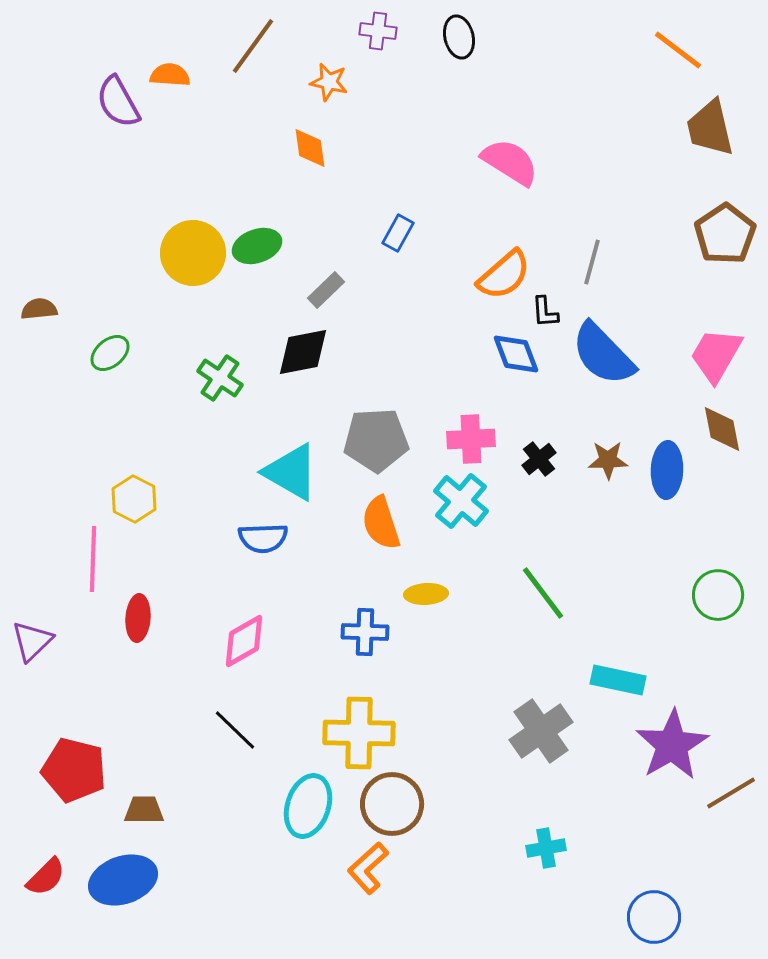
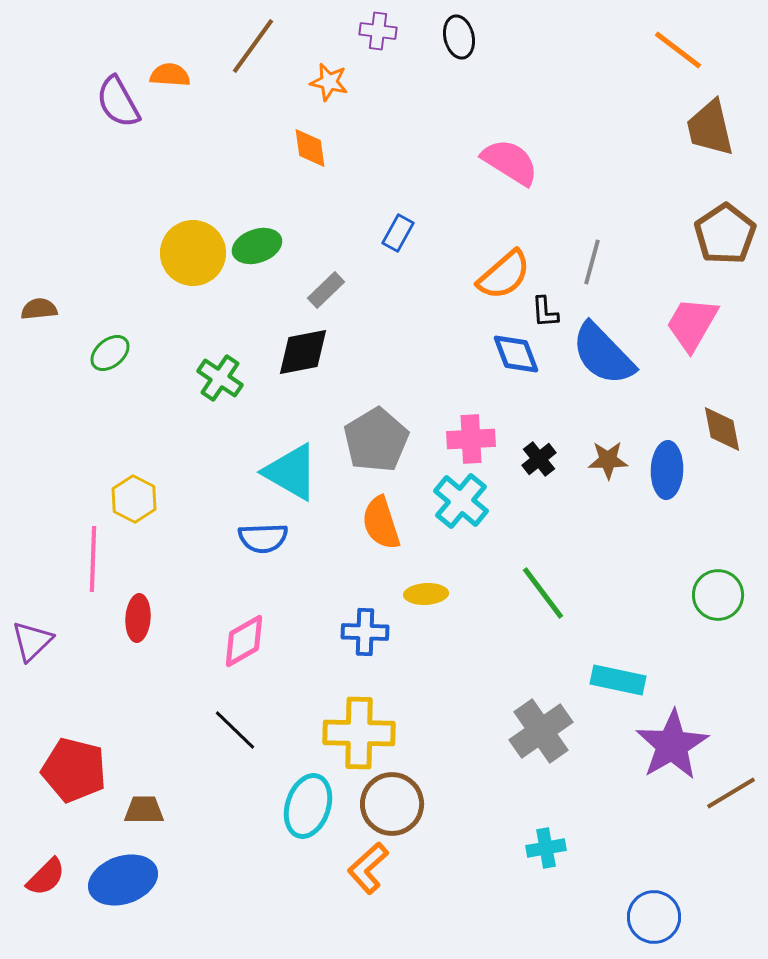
pink trapezoid at (716, 355): moved 24 px left, 31 px up
gray pentagon at (376, 440): rotated 28 degrees counterclockwise
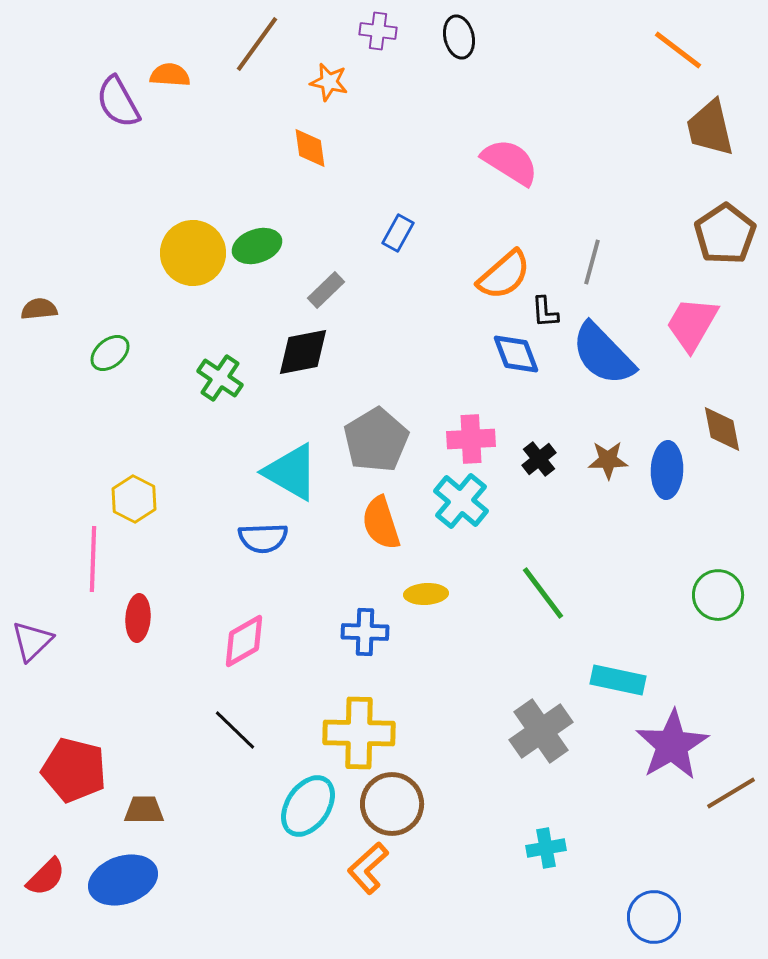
brown line at (253, 46): moved 4 px right, 2 px up
cyan ellipse at (308, 806): rotated 16 degrees clockwise
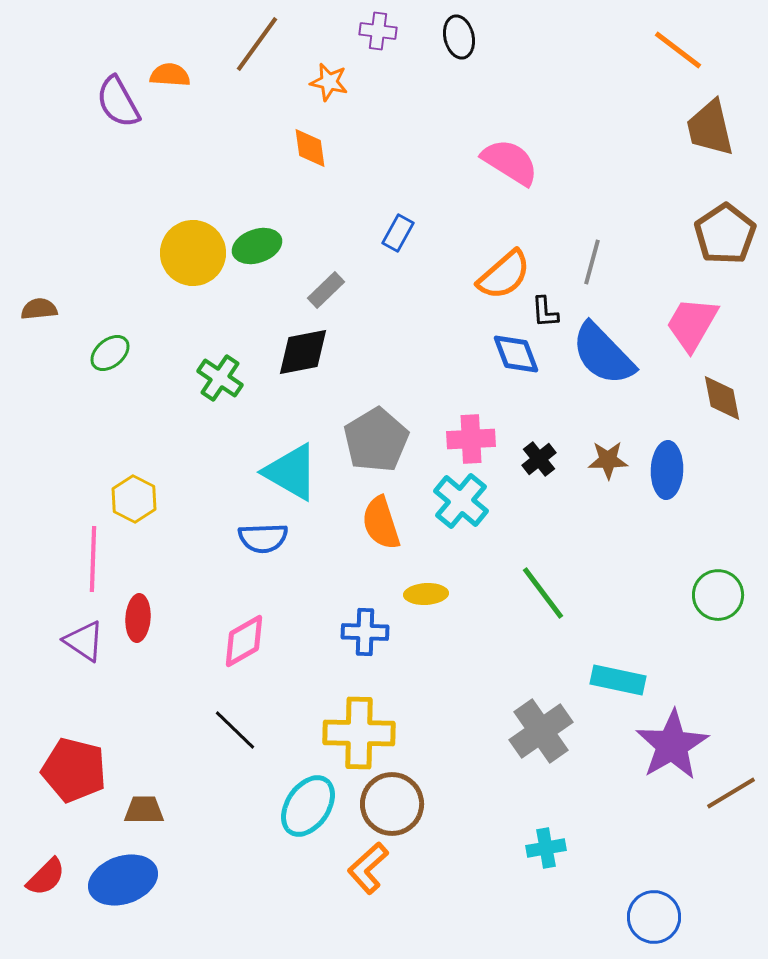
brown diamond at (722, 429): moved 31 px up
purple triangle at (32, 641): moved 52 px right; rotated 42 degrees counterclockwise
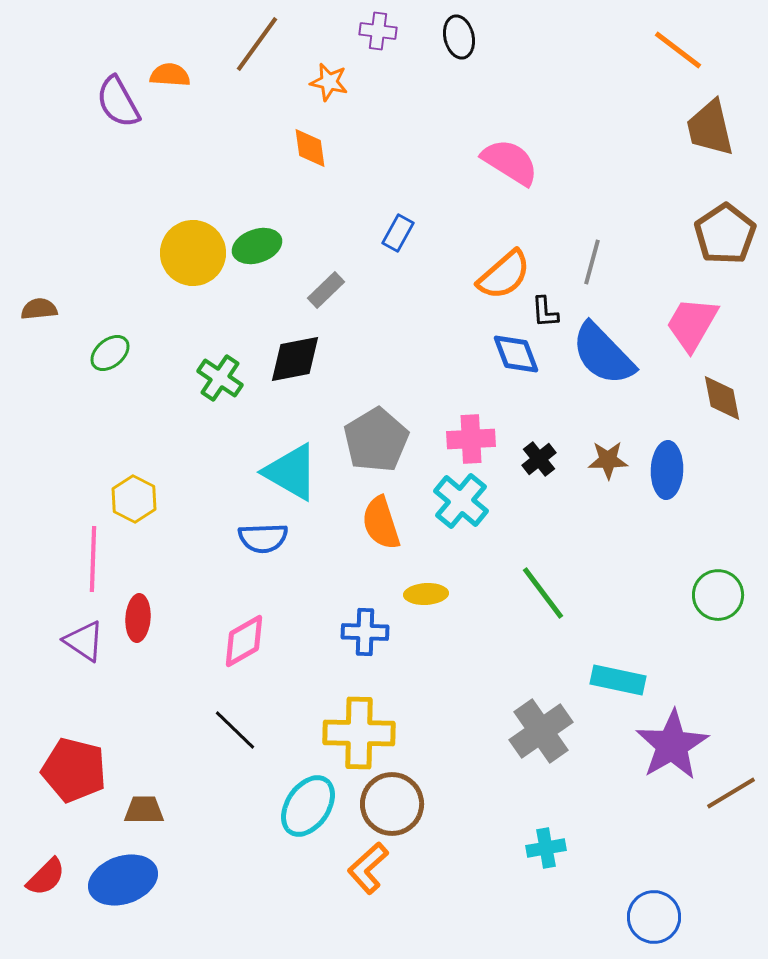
black diamond at (303, 352): moved 8 px left, 7 px down
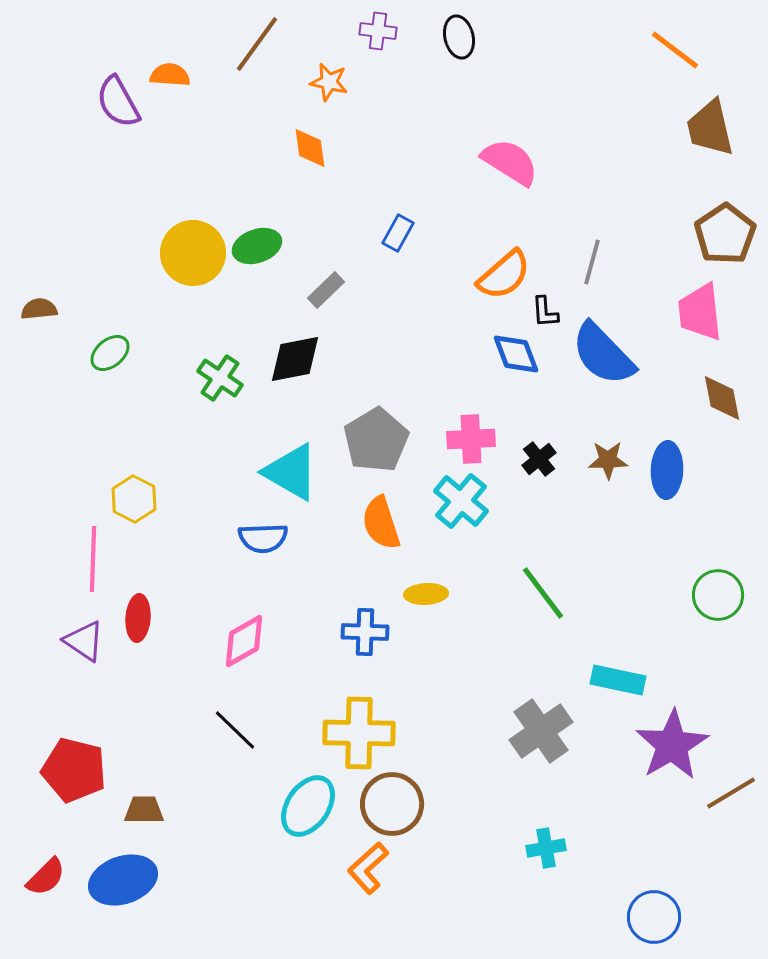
orange line at (678, 50): moved 3 px left
pink trapezoid at (692, 324): moved 8 px right, 12 px up; rotated 36 degrees counterclockwise
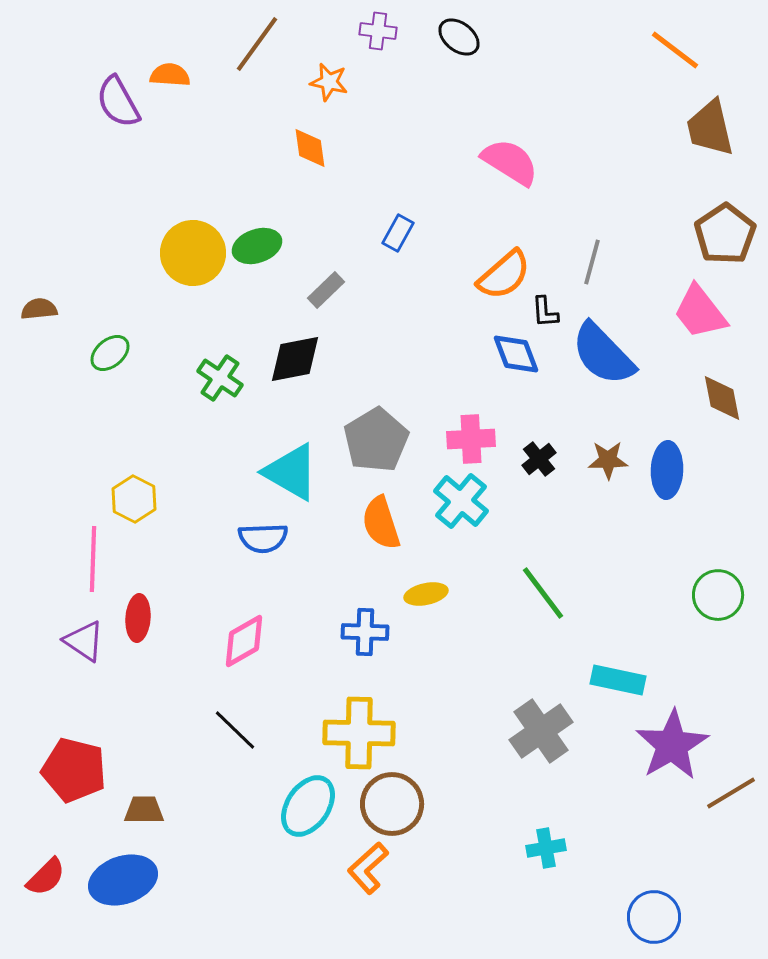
black ellipse at (459, 37): rotated 39 degrees counterclockwise
pink trapezoid at (700, 312): rotated 32 degrees counterclockwise
yellow ellipse at (426, 594): rotated 9 degrees counterclockwise
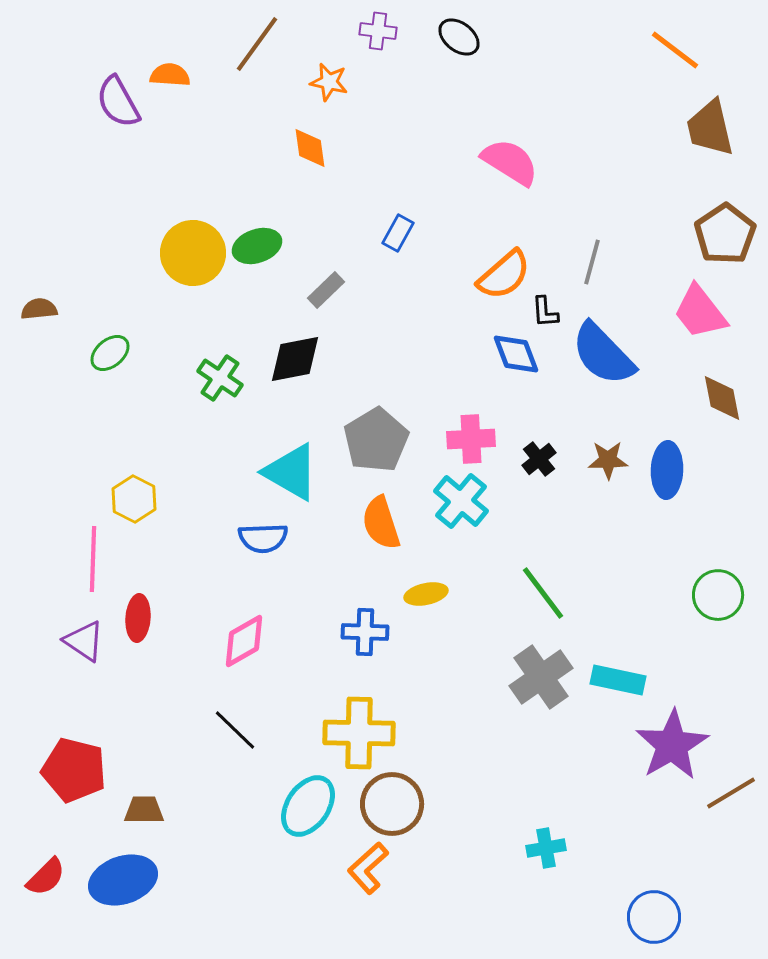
gray cross at (541, 731): moved 54 px up
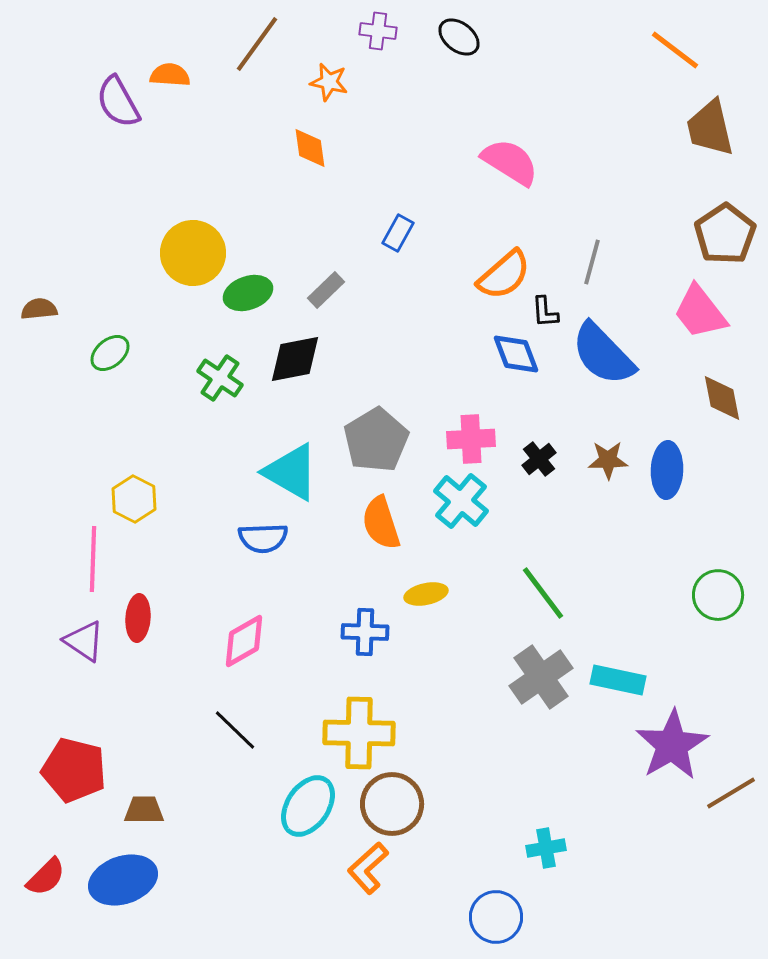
green ellipse at (257, 246): moved 9 px left, 47 px down
blue circle at (654, 917): moved 158 px left
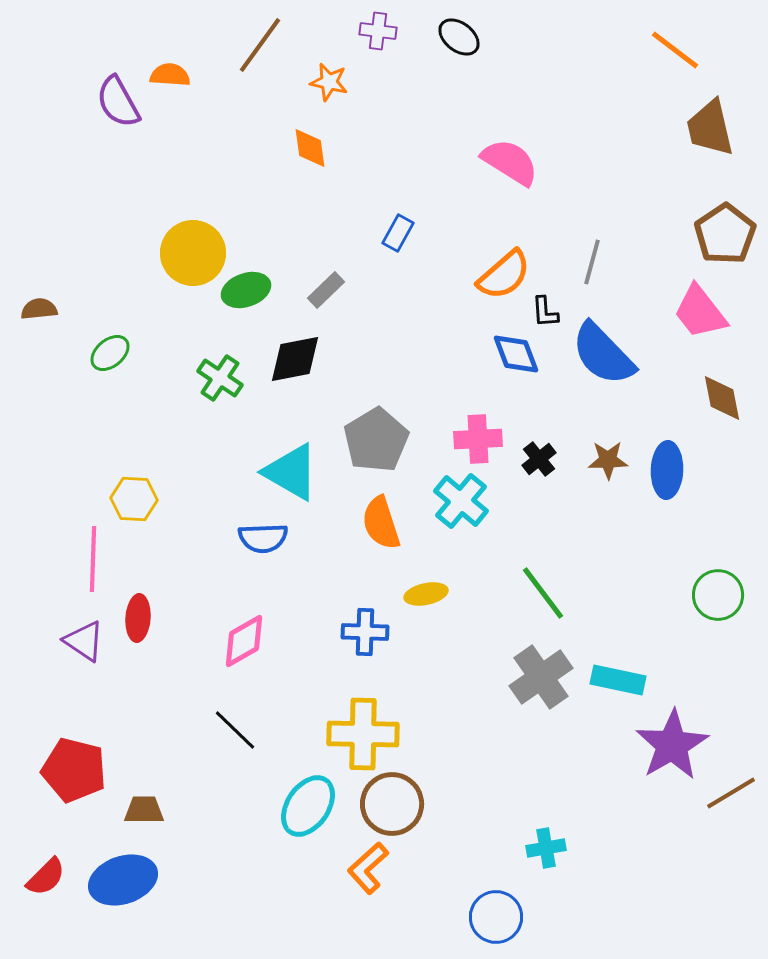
brown line at (257, 44): moved 3 px right, 1 px down
green ellipse at (248, 293): moved 2 px left, 3 px up
pink cross at (471, 439): moved 7 px right
yellow hexagon at (134, 499): rotated 24 degrees counterclockwise
yellow cross at (359, 733): moved 4 px right, 1 px down
